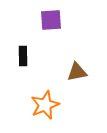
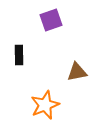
purple square: rotated 15 degrees counterclockwise
black rectangle: moved 4 px left, 1 px up
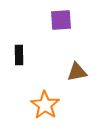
purple square: moved 10 px right; rotated 15 degrees clockwise
orange star: rotated 16 degrees counterclockwise
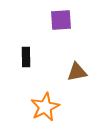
black rectangle: moved 7 px right, 2 px down
orange star: moved 2 px down; rotated 12 degrees clockwise
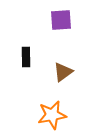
brown triangle: moved 14 px left; rotated 25 degrees counterclockwise
orange star: moved 7 px right, 8 px down; rotated 16 degrees clockwise
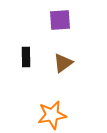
purple square: moved 1 px left
brown triangle: moved 9 px up
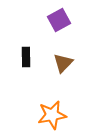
purple square: moved 1 px left; rotated 25 degrees counterclockwise
brown triangle: rotated 10 degrees counterclockwise
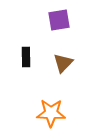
purple square: rotated 20 degrees clockwise
orange star: moved 1 px left, 2 px up; rotated 12 degrees clockwise
